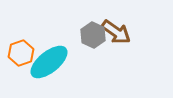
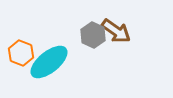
brown arrow: moved 1 px up
orange hexagon: rotated 20 degrees counterclockwise
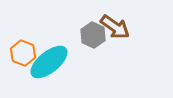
brown arrow: moved 1 px left, 4 px up
orange hexagon: moved 2 px right
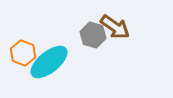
gray hexagon: rotated 10 degrees counterclockwise
